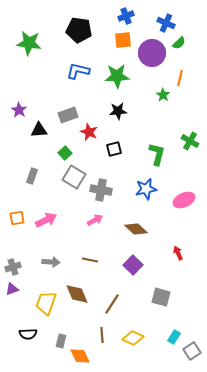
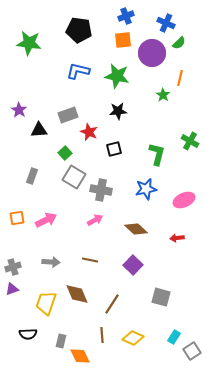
green star at (117, 76): rotated 15 degrees clockwise
red arrow at (178, 253): moved 1 px left, 15 px up; rotated 72 degrees counterclockwise
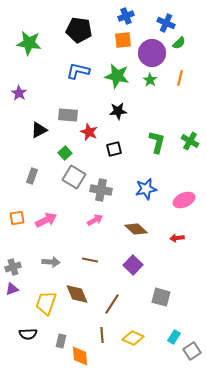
green star at (163, 95): moved 13 px left, 15 px up
purple star at (19, 110): moved 17 px up
gray rectangle at (68, 115): rotated 24 degrees clockwise
black triangle at (39, 130): rotated 24 degrees counterclockwise
green L-shape at (157, 154): moved 12 px up
orange diamond at (80, 356): rotated 20 degrees clockwise
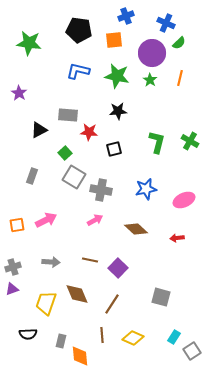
orange square at (123, 40): moved 9 px left
red star at (89, 132): rotated 18 degrees counterclockwise
orange square at (17, 218): moved 7 px down
purple square at (133, 265): moved 15 px left, 3 px down
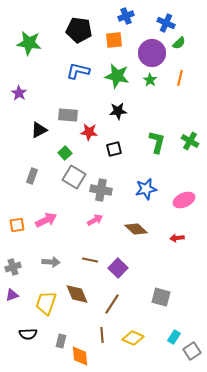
purple triangle at (12, 289): moved 6 px down
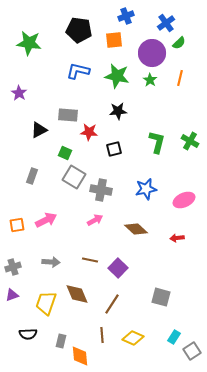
blue cross at (166, 23): rotated 30 degrees clockwise
green square at (65, 153): rotated 24 degrees counterclockwise
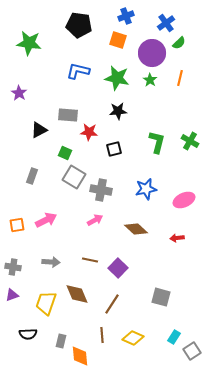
black pentagon at (79, 30): moved 5 px up
orange square at (114, 40): moved 4 px right; rotated 24 degrees clockwise
green star at (117, 76): moved 2 px down
gray cross at (13, 267): rotated 28 degrees clockwise
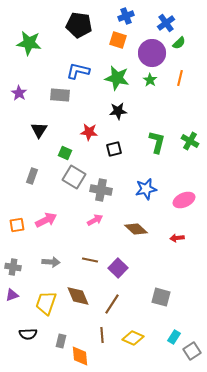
gray rectangle at (68, 115): moved 8 px left, 20 px up
black triangle at (39, 130): rotated 30 degrees counterclockwise
brown diamond at (77, 294): moved 1 px right, 2 px down
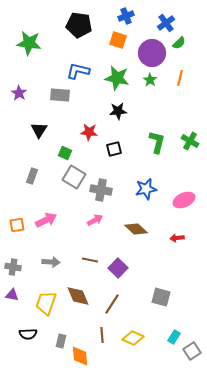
purple triangle at (12, 295): rotated 32 degrees clockwise
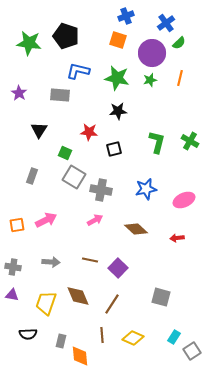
black pentagon at (79, 25): moved 13 px left, 11 px down; rotated 10 degrees clockwise
green star at (150, 80): rotated 24 degrees clockwise
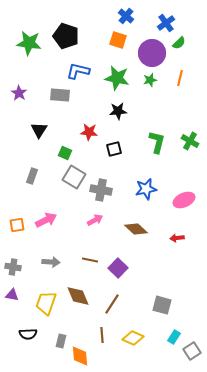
blue cross at (126, 16): rotated 28 degrees counterclockwise
gray square at (161, 297): moved 1 px right, 8 px down
